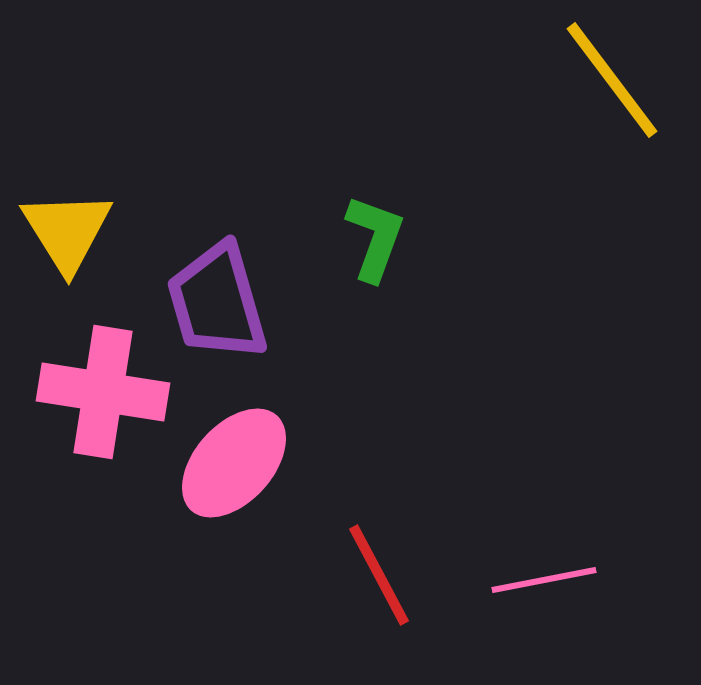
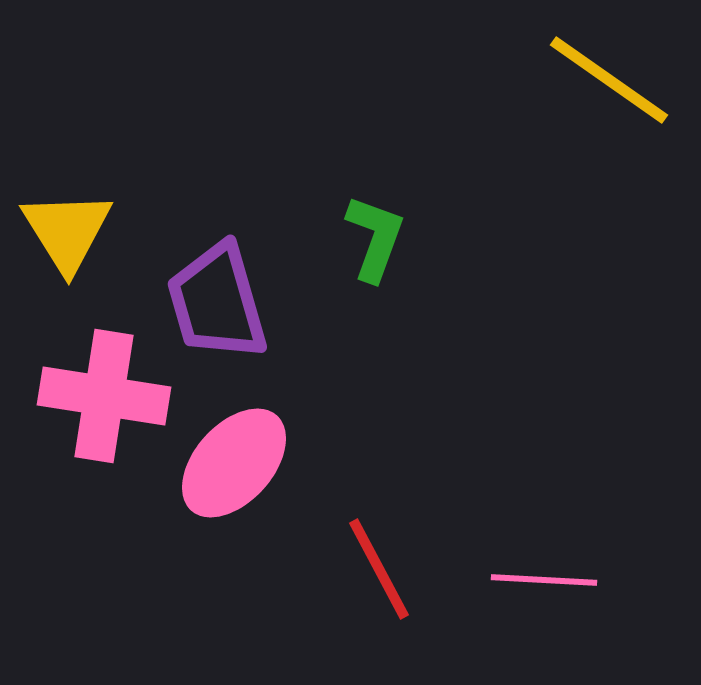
yellow line: moved 3 px left; rotated 18 degrees counterclockwise
pink cross: moved 1 px right, 4 px down
red line: moved 6 px up
pink line: rotated 14 degrees clockwise
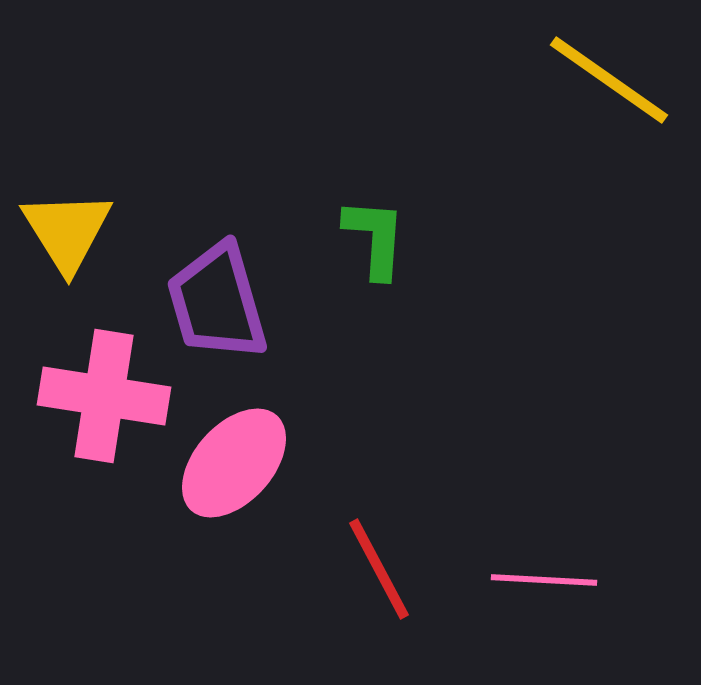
green L-shape: rotated 16 degrees counterclockwise
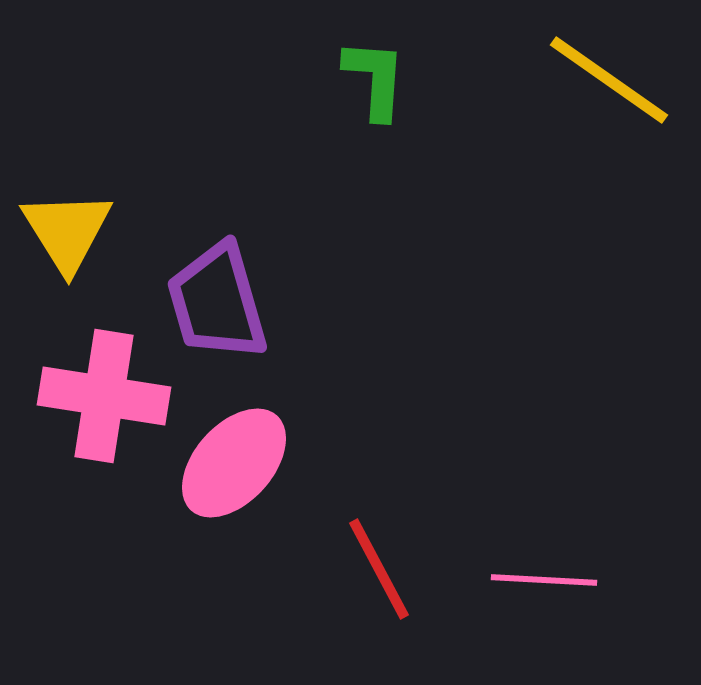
green L-shape: moved 159 px up
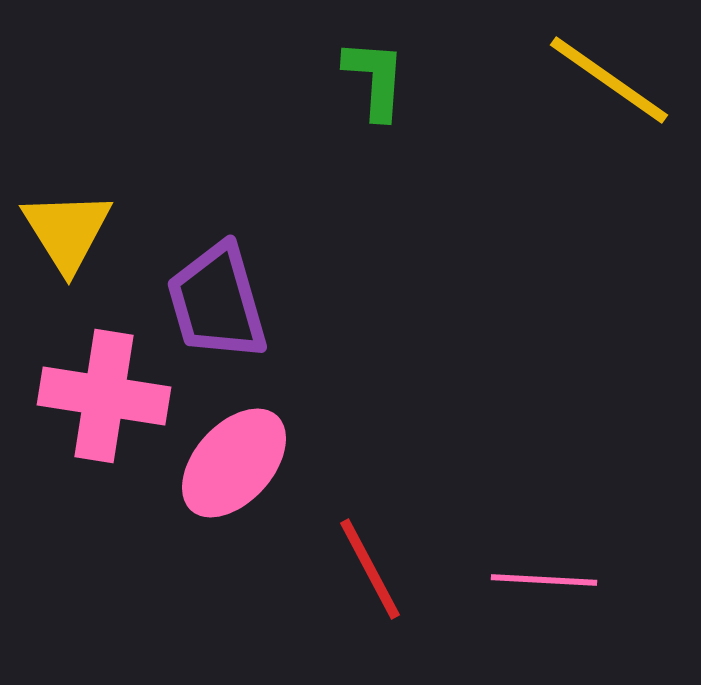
red line: moved 9 px left
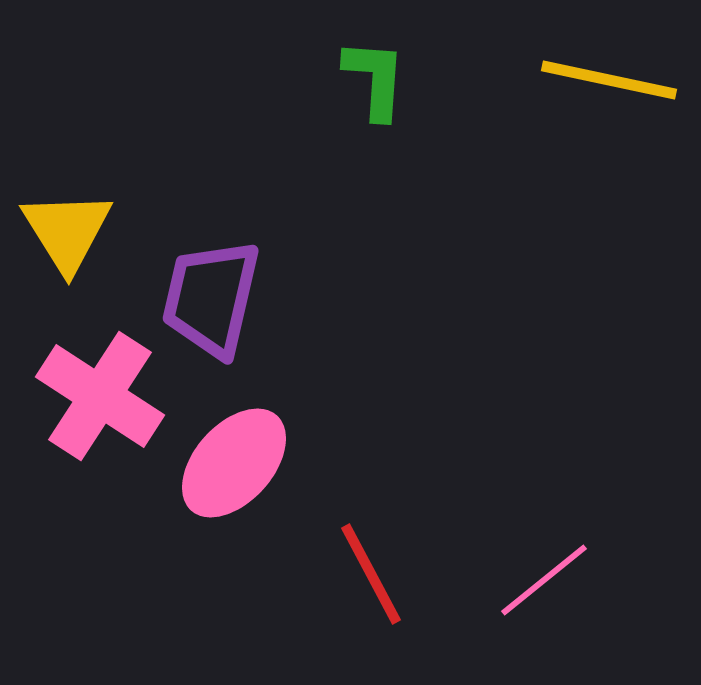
yellow line: rotated 23 degrees counterclockwise
purple trapezoid: moved 6 px left, 4 px up; rotated 29 degrees clockwise
pink cross: moved 4 px left; rotated 24 degrees clockwise
red line: moved 1 px right, 5 px down
pink line: rotated 42 degrees counterclockwise
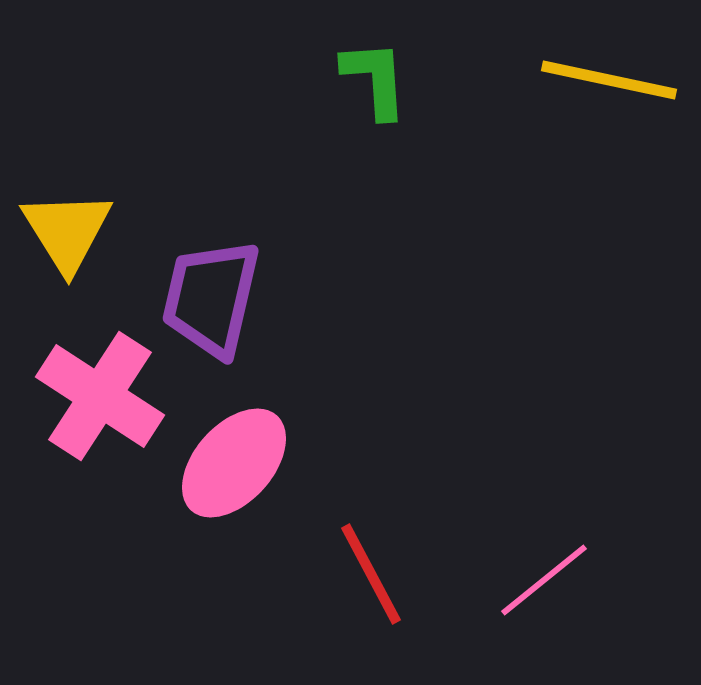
green L-shape: rotated 8 degrees counterclockwise
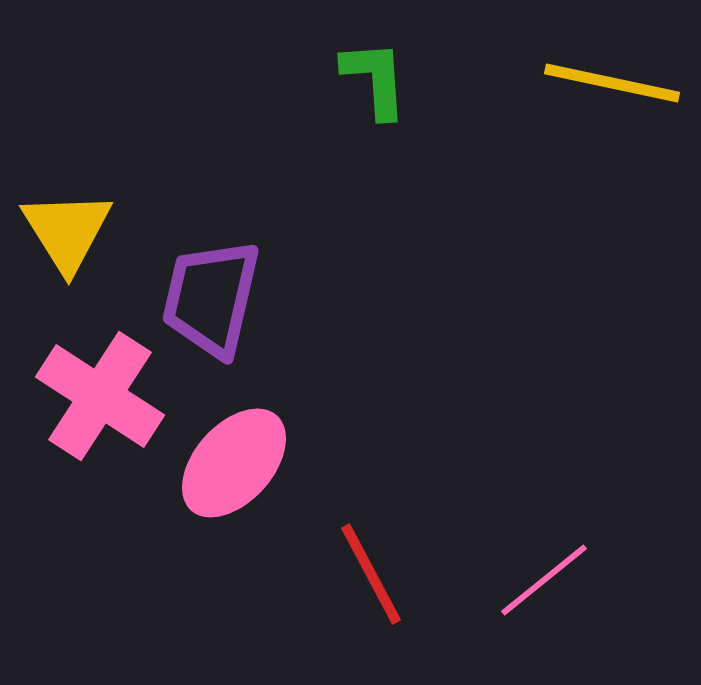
yellow line: moved 3 px right, 3 px down
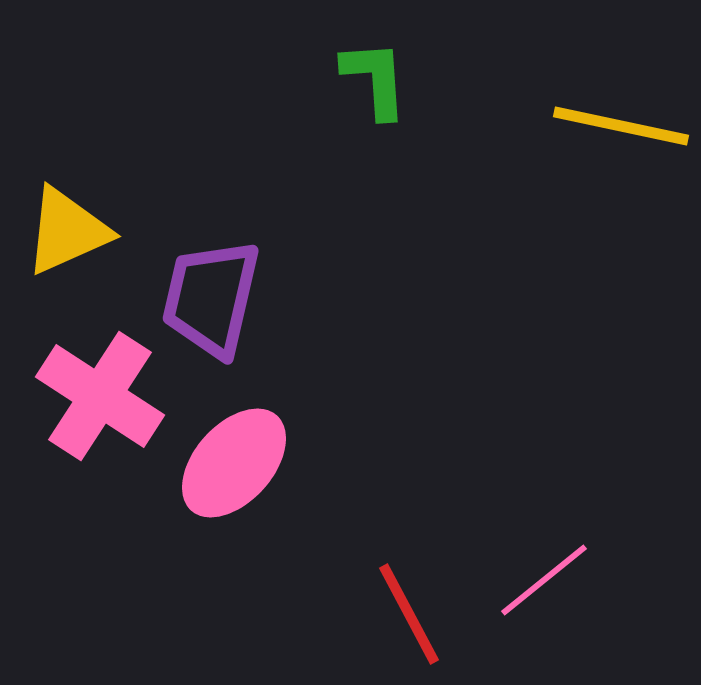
yellow line: moved 9 px right, 43 px down
yellow triangle: rotated 38 degrees clockwise
red line: moved 38 px right, 40 px down
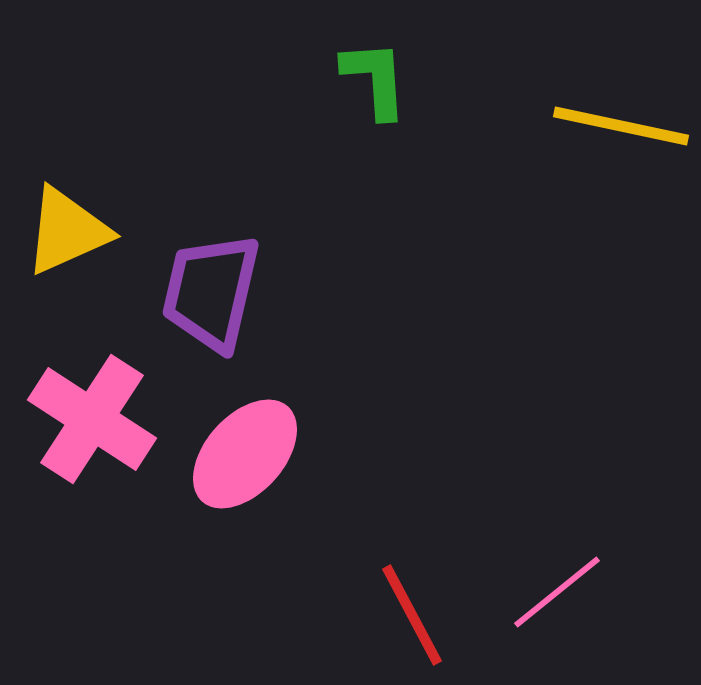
purple trapezoid: moved 6 px up
pink cross: moved 8 px left, 23 px down
pink ellipse: moved 11 px right, 9 px up
pink line: moved 13 px right, 12 px down
red line: moved 3 px right, 1 px down
